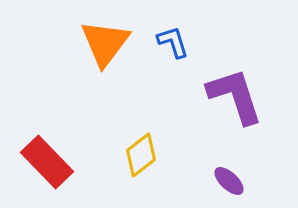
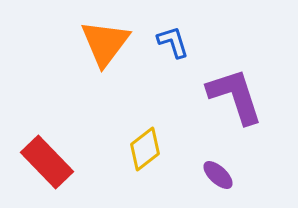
yellow diamond: moved 4 px right, 6 px up
purple ellipse: moved 11 px left, 6 px up
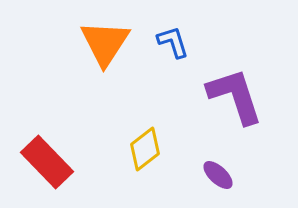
orange triangle: rotated 4 degrees counterclockwise
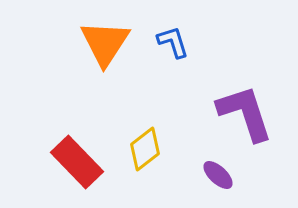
purple L-shape: moved 10 px right, 17 px down
red rectangle: moved 30 px right
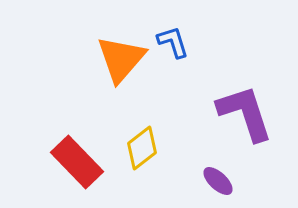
orange triangle: moved 16 px right, 16 px down; rotated 8 degrees clockwise
yellow diamond: moved 3 px left, 1 px up
purple ellipse: moved 6 px down
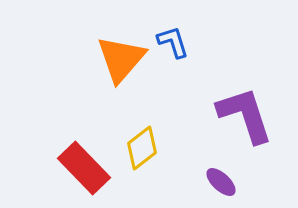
purple L-shape: moved 2 px down
red rectangle: moved 7 px right, 6 px down
purple ellipse: moved 3 px right, 1 px down
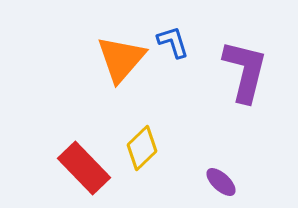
purple L-shape: moved 44 px up; rotated 32 degrees clockwise
yellow diamond: rotated 6 degrees counterclockwise
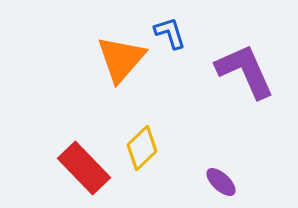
blue L-shape: moved 3 px left, 9 px up
purple L-shape: rotated 38 degrees counterclockwise
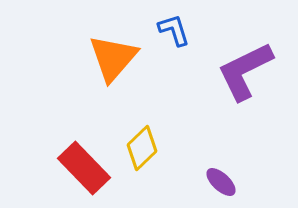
blue L-shape: moved 4 px right, 3 px up
orange triangle: moved 8 px left, 1 px up
purple L-shape: rotated 92 degrees counterclockwise
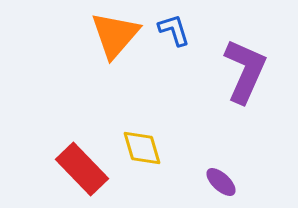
orange triangle: moved 2 px right, 23 px up
purple L-shape: rotated 140 degrees clockwise
yellow diamond: rotated 63 degrees counterclockwise
red rectangle: moved 2 px left, 1 px down
